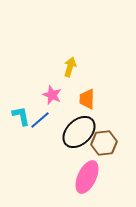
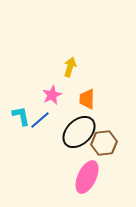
pink star: rotated 24 degrees clockwise
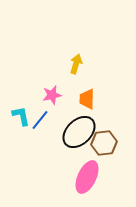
yellow arrow: moved 6 px right, 3 px up
pink star: rotated 12 degrees clockwise
blue line: rotated 10 degrees counterclockwise
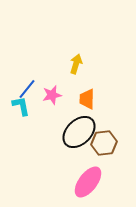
cyan L-shape: moved 10 px up
blue line: moved 13 px left, 31 px up
pink ellipse: moved 1 px right, 5 px down; rotated 12 degrees clockwise
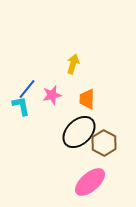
yellow arrow: moved 3 px left
brown hexagon: rotated 25 degrees counterclockwise
pink ellipse: moved 2 px right; rotated 12 degrees clockwise
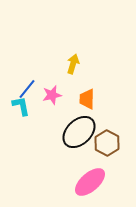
brown hexagon: moved 3 px right
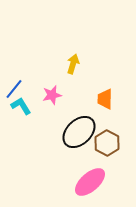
blue line: moved 13 px left
orange trapezoid: moved 18 px right
cyan L-shape: rotated 20 degrees counterclockwise
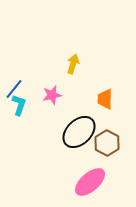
cyan L-shape: moved 2 px left, 1 px up; rotated 50 degrees clockwise
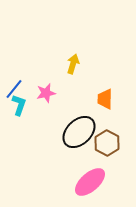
pink star: moved 6 px left, 2 px up
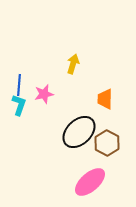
blue line: moved 5 px right, 4 px up; rotated 35 degrees counterclockwise
pink star: moved 2 px left, 1 px down
